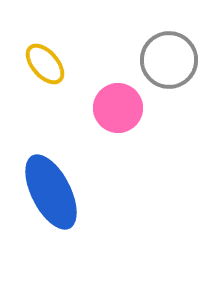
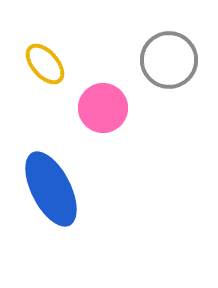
pink circle: moved 15 px left
blue ellipse: moved 3 px up
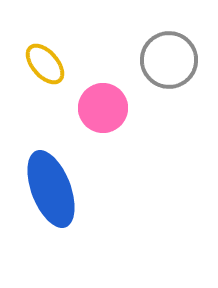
blue ellipse: rotated 6 degrees clockwise
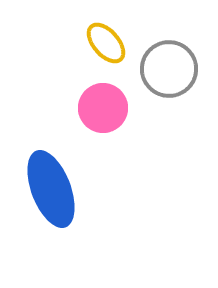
gray circle: moved 9 px down
yellow ellipse: moved 61 px right, 21 px up
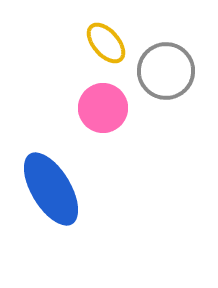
gray circle: moved 3 px left, 2 px down
blue ellipse: rotated 10 degrees counterclockwise
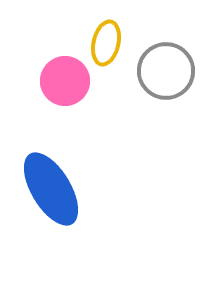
yellow ellipse: rotated 54 degrees clockwise
pink circle: moved 38 px left, 27 px up
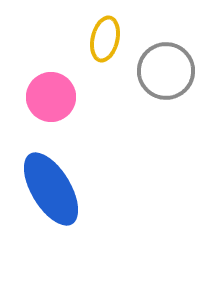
yellow ellipse: moved 1 px left, 4 px up
pink circle: moved 14 px left, 16 px down
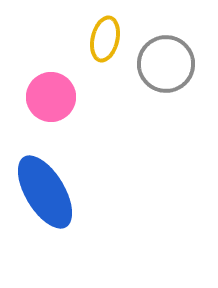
gray circle: moved 7 px up
blue ellipse: moved 6 px left, 3 px down
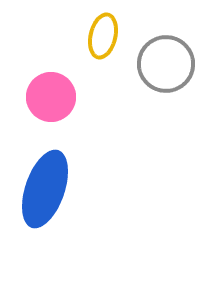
yellow ellipse: moved 2 px left, 3 px up
blue ellipse: moved 3 px up; rotated 50 degrees clockwise
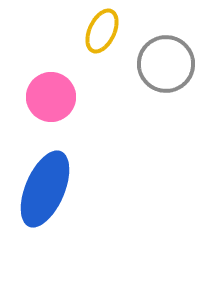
yellow ellipse: moved 1 px left, 5 px up; rotated 12 degrees clockwise
blue ellipse: rotated 4 degrees clockwise
